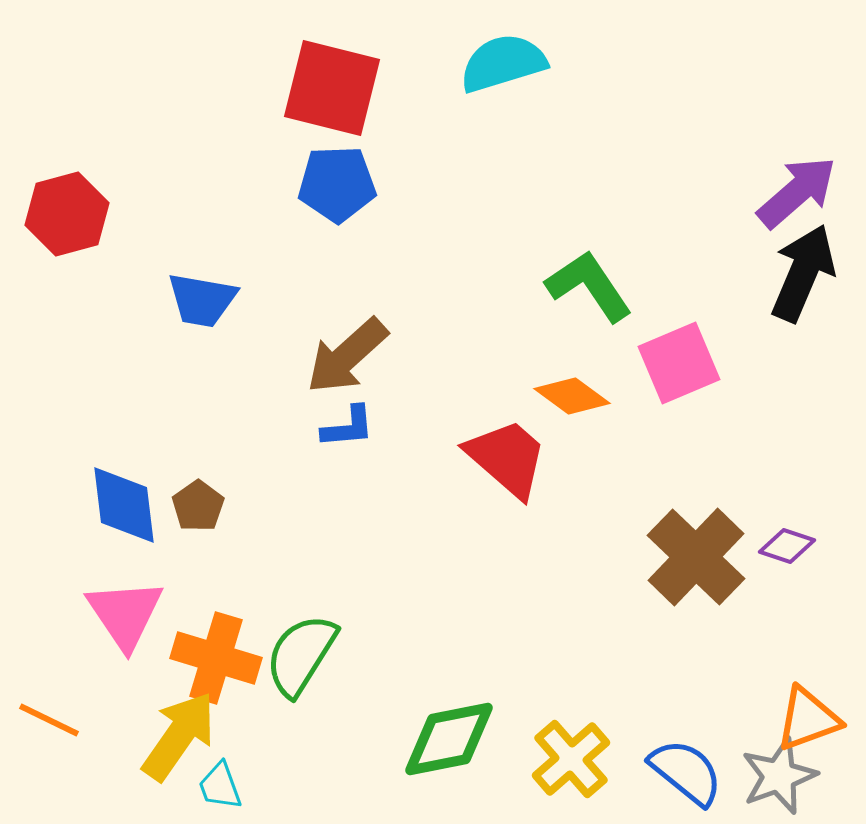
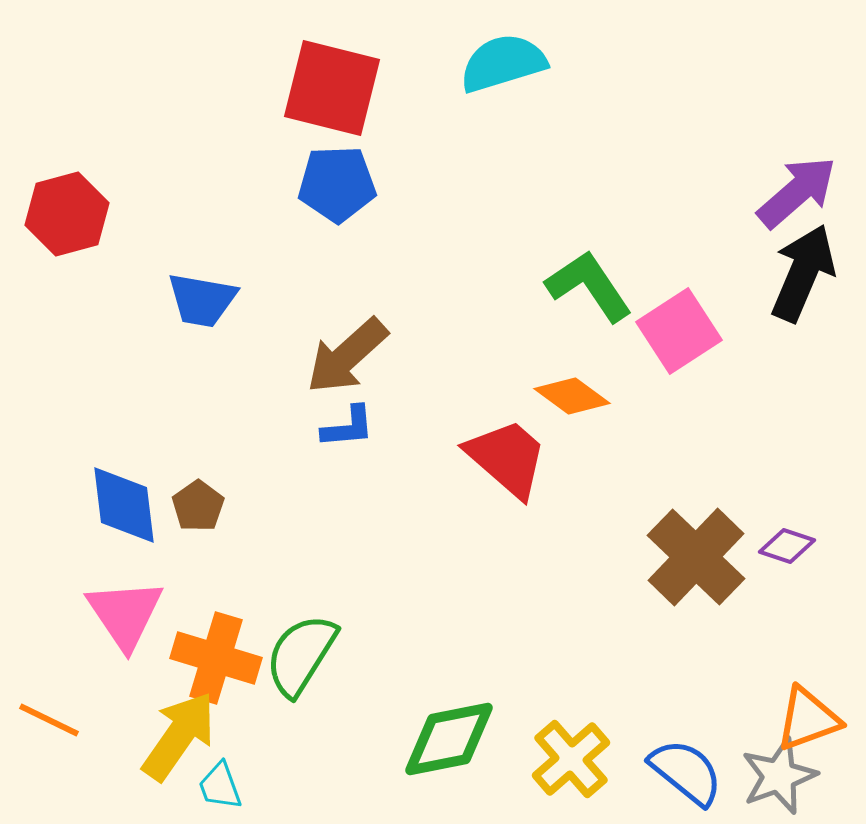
pink square: moved 32 px up; rotated 10 degrees counterclockwise
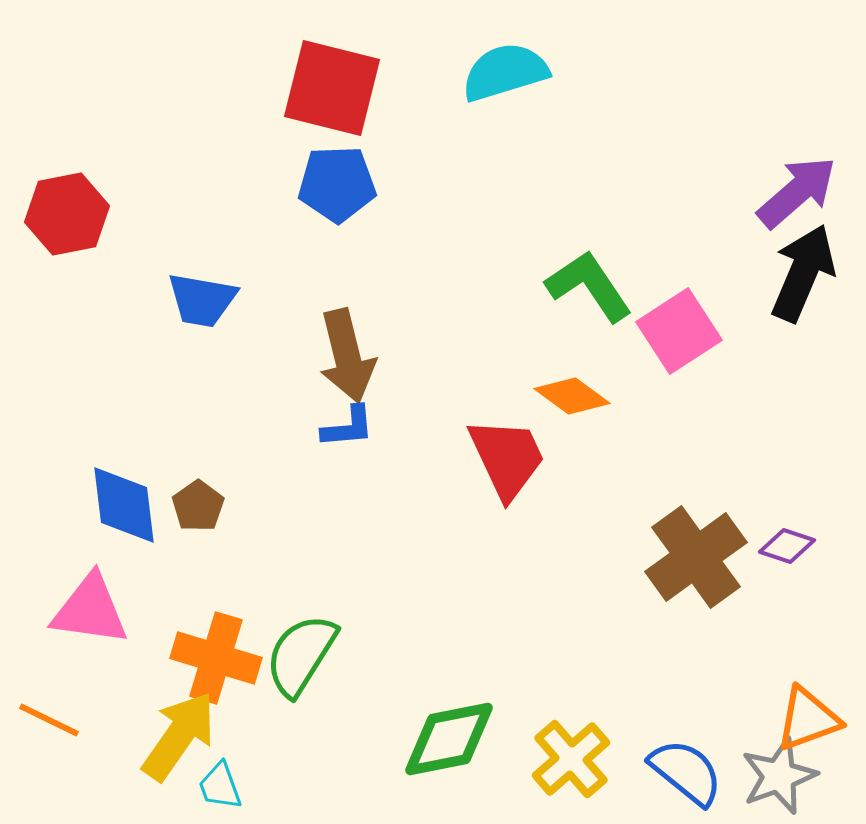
cyan semicircle: moved 2 px right, 9 px down
red hexagon: rotated 4 degrees clockwise
brown arrow: rotated 62 degrees counterclockwise
red trapezoid: rotated 24 degrees clockwise
brown cross: rotated 10 degrees clockwise
pink triangle: moved 35 px left, 4 px up; rotated 48 degrees counterclockwise
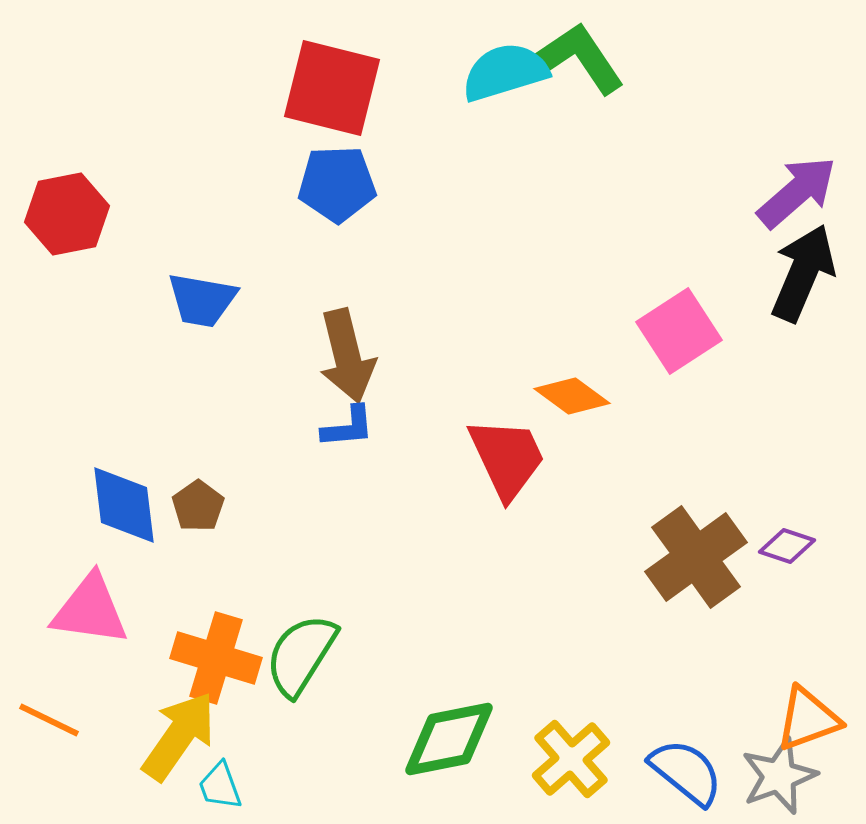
green L-shape: moved 8 px left, 228 px up
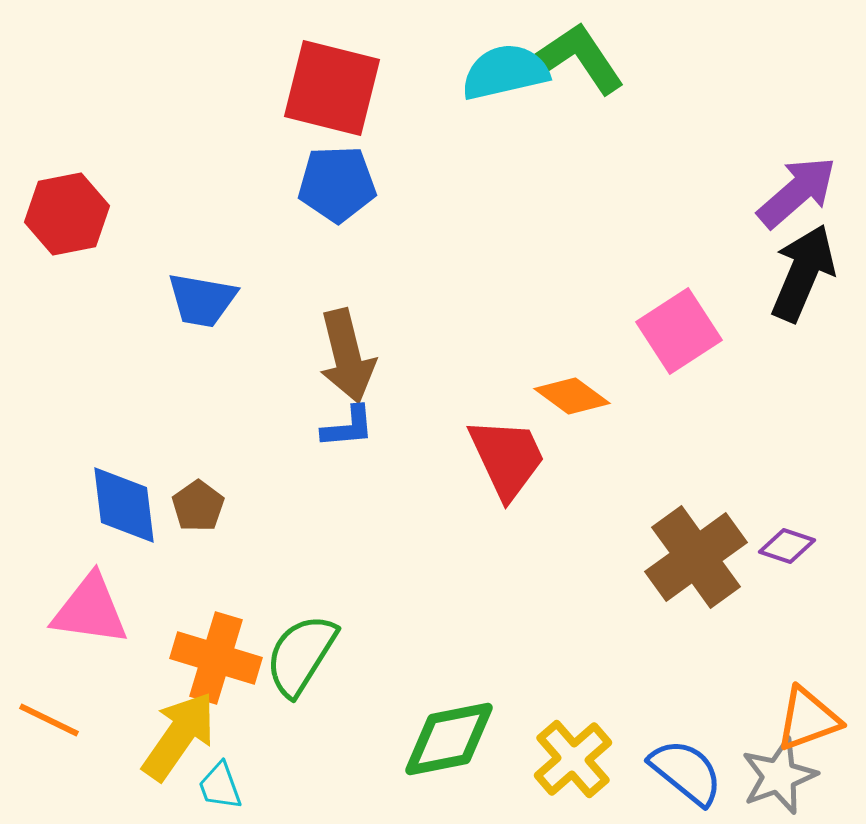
cyan semicircle: rotated 4 degrees clockwise
yellow cross: moved 2 px right
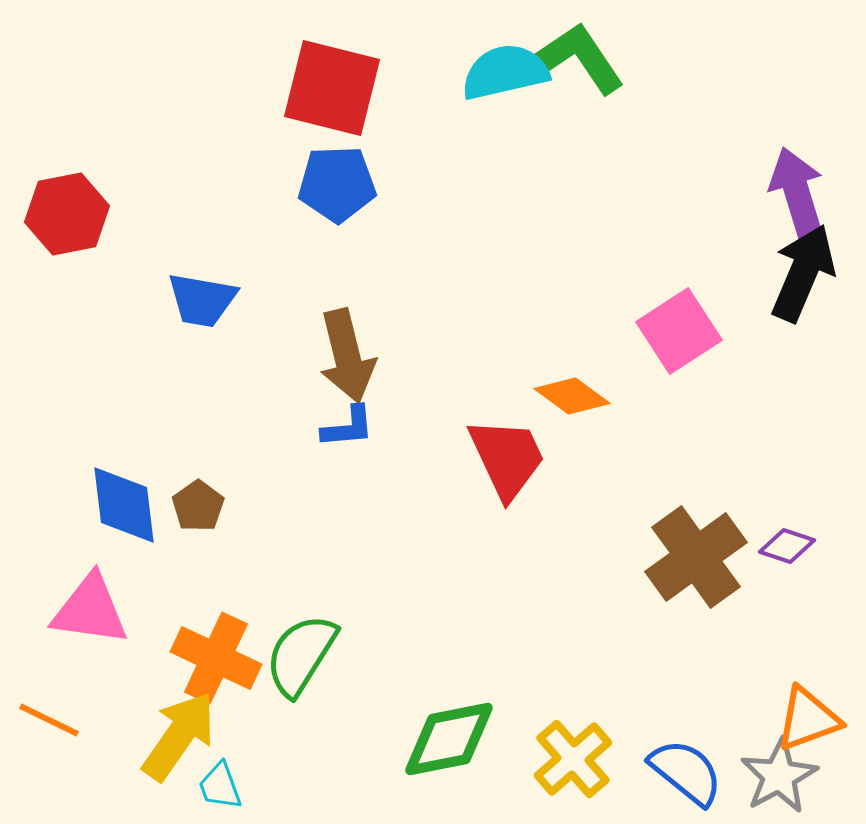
purple arrow: rotated 66 degrees counterclockwise
orange cross: rotated 8 degrees clockwise
gray star: rotated 8 degrees counterclockwise
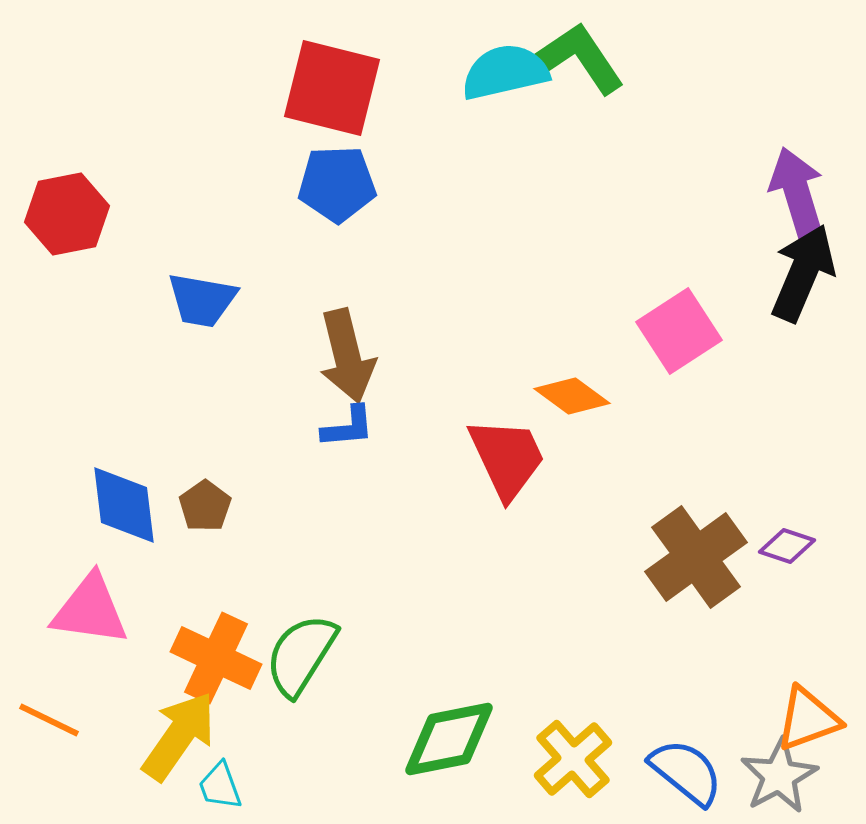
brown pentagon: moved 7 px right
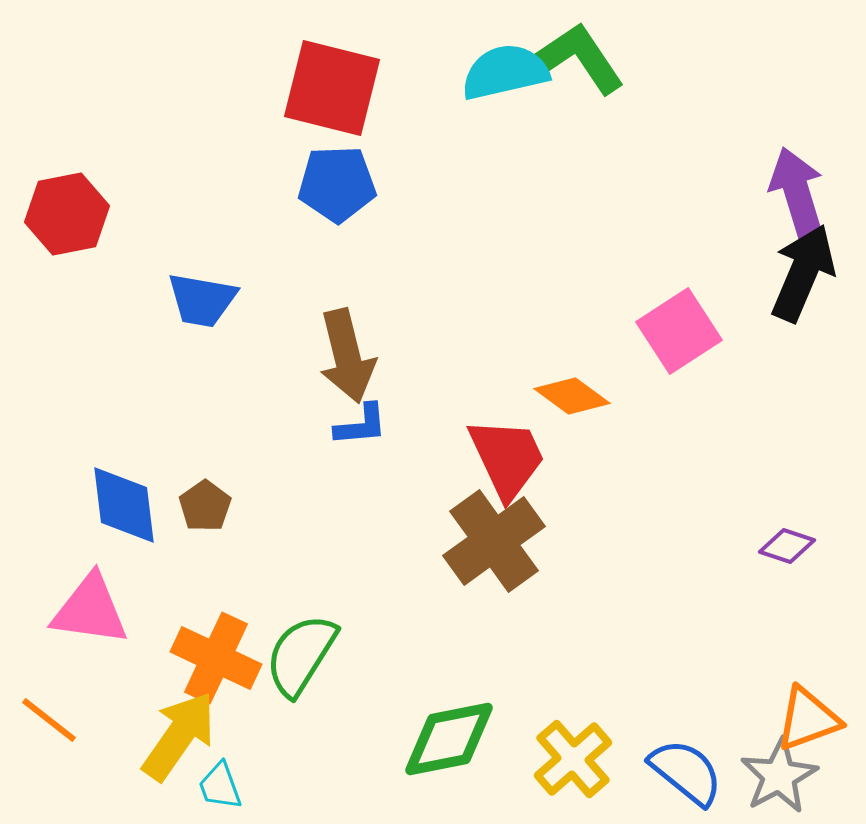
blue L-shape: moved 13 px right, 2 px up
brown cross: moved 202 px left, 16 px up
orange line: rotated 12 degrees clockwise
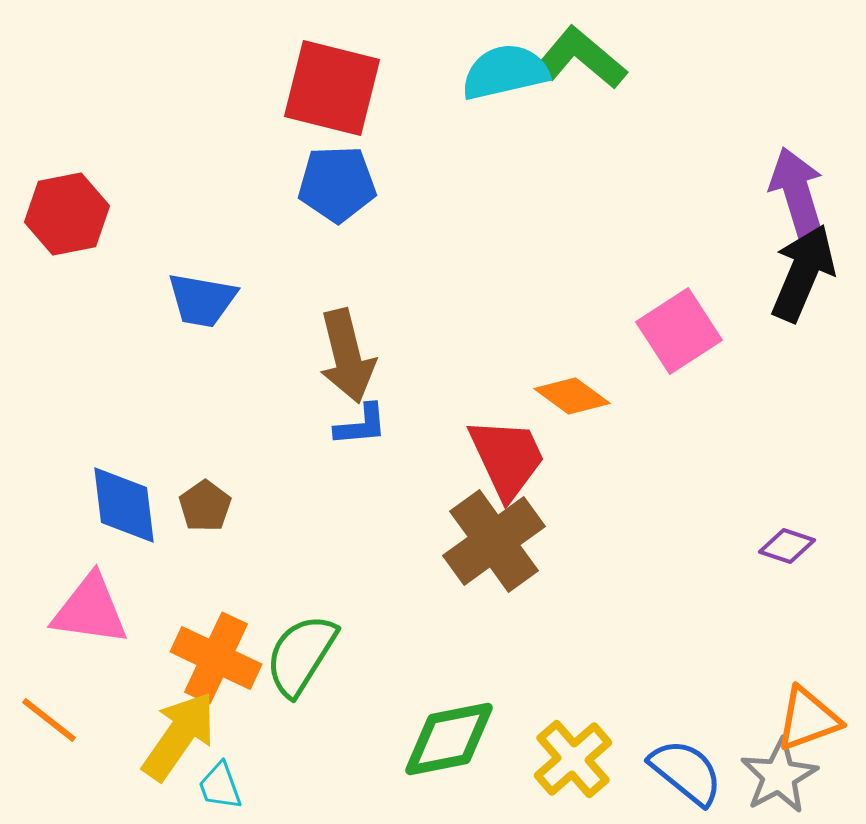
green L-shape: rotated 16 degrees counterclockwise
